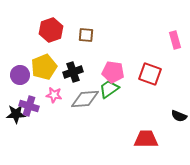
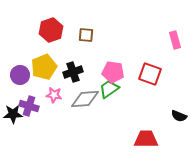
black star: moved 3 px left
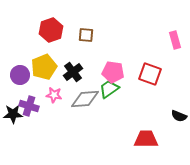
black cross: rotated 18 degrees counterclockwise
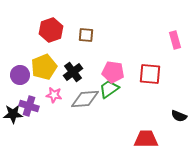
red square: rotated 15 degrees counterclockwise
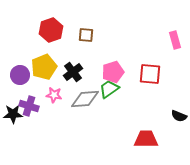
pink pentagon: rotated 25 degrees counterclockwise
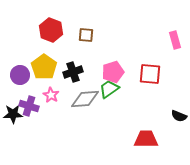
red hexagon: rotated 20 degrees counterclockwise
yellow pentagon: rotated 15 degrees counterclockwise
black cross: rotated 18 degrees clockwise
pink star: moved 3 px left; rotated 21 degrees clockwise
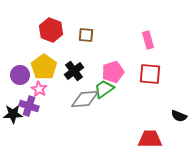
pink rectangle: moved 27 px left
black cross: moved 1 px right, 1 px up; rotated 18 degrees counterclockwise
green trapezoid: moved 5 px left
pink star: moved 12 px left, 6 px up
red trapezoid: moved 4 px right
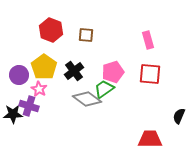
purple circle: moved 1 px left
gray diamond: moved 2 px right; rotated 40 degrees clockwise
black semicircle: rotated 91 degrees clockwise
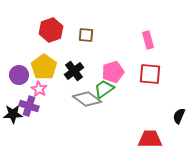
red hexagon: rotated 20 degrees clockwise
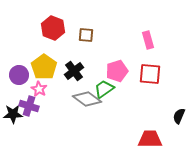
red hexagon: moved 2 px right, 2 px up; rotated 20 degrees counterclockwise
pink pentagon: moved 4 px right, 1 px up
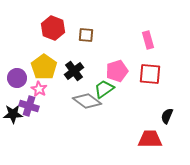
purple circle: moved 2 px left, 3 px down
gray diamond: moved 2 px down
black semicircle: moved 12 px left
